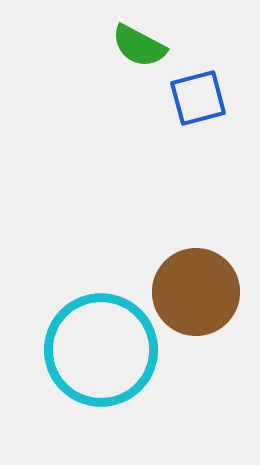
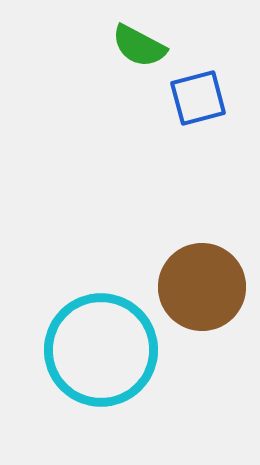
brown circle: moved 6 px right, 5 px up
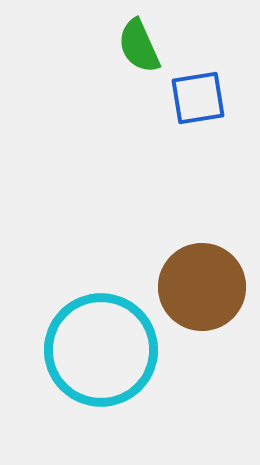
green semicircle: rotated 38 degrees clockwise
blue square: rotated 6 degrees clockwise
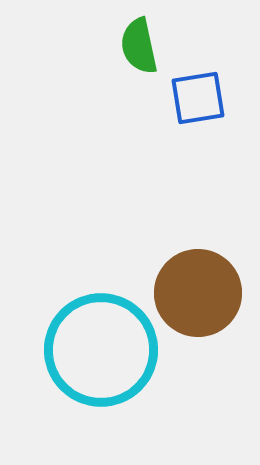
green semicircle: rotated 12 degrees clockwise
brown circle: moved 4 px left, 6 px down
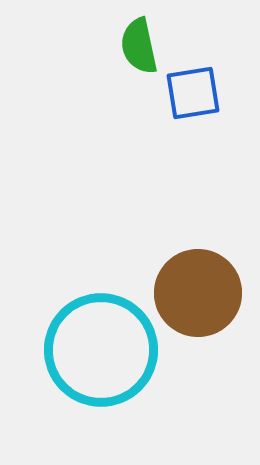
blue square: moved 5 px left, 5 px up
